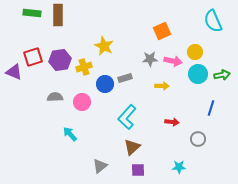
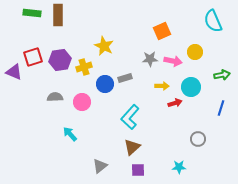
cyan circle: moved 7 px left, 13 px down
blue line: moved 10 px right
cyan L-shape: moved 3 px right
red arrow: moved 3 px right, 19 px up; rotated 24 degrees counterclockwise
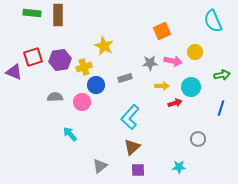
gray star: moved 4 px down
blue circle: moved 9 px left, 1 px down
